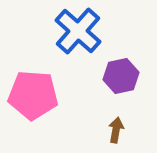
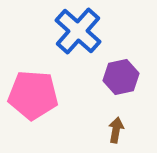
purple hexagon: moved 1 px down
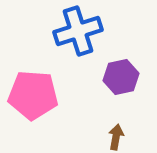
blue cross: rotated 30 degrees clockwise
brown arrow: moved 7 px down
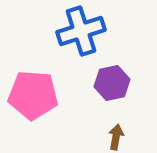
blue cross: moved 3 px right
purple hexagon: moved 9 px left, 6 px down
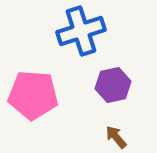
purple hexagon: moved 1 px right, 2 px down
brown arrow: rotated 50 degrees counterclockwise
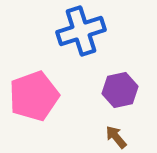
purple hexagon: moved 7 px right, 5 px down
pink pentagon: moved 1 px right, 1 px down; rotated 24 degrees counterclockwise
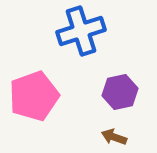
purple hexagon: moved 2 px down
brown arrow: moved 2 px left; rotated 30 degrees counterclockwise
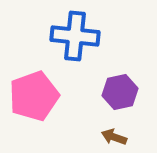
blue cross: moved 6 px left, 5 px down; rotated 24 degrees clockwise
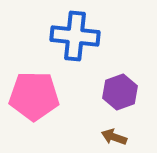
purple hexagon: rotated 8 degrees counterclockwise
pink pentagon: rotated 21 degrees clockwise
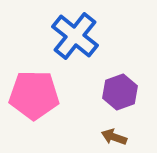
blue cross: rotated 33 degrees clockwise
pink pentagon: moved 1 px up
